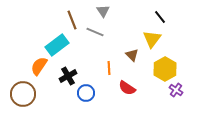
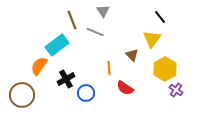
black cross: moved 2 px left, 3 px down
red semicircle: moved 2 px left
brown circle: moved 1 px left, 1 px down
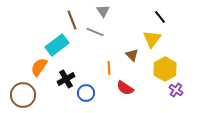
orange semicircle: moved 1 px down
brown circle: moved 1 px right
